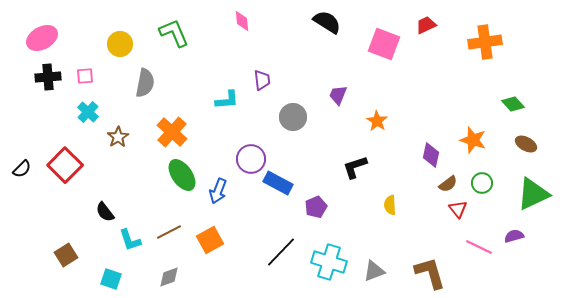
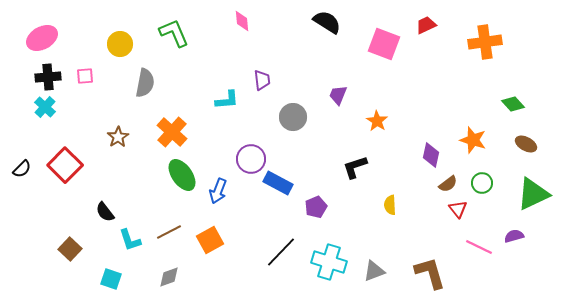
cyan cross at (88, 112): moved 43 px left, 5 px up
brown square at (66, 255): moved 4 px right, 6 px up; rotated 15 degrees counterclockwise
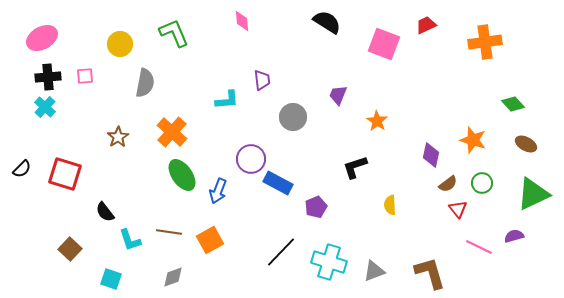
red square at (65, 165): moved 9 px down; rotated 28 degrees counterclockwise
brown line at (169, 232): rotated 35 degrees clockwise
gray diamond at (169, 277): moved 4 px right
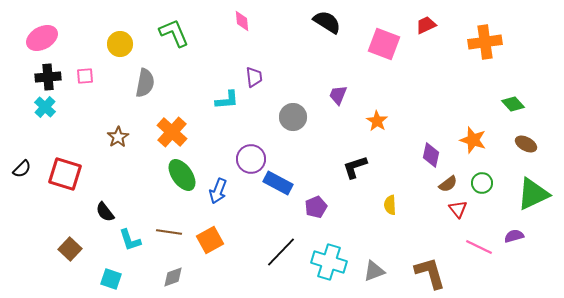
purple trapezoid at (262, 80): moved 8 px left, 3 px up
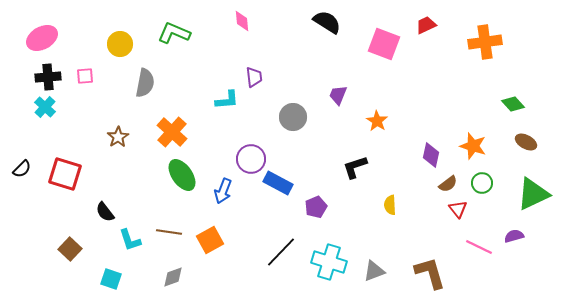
green L-shape at (174, 33): rotated 44 degrees counterclockwise
orange star at (473, 140): moved 6 px down
brown ellipse at (526, 144): moved 2 px up
blue arrow at (218, 191): moved 5 px right
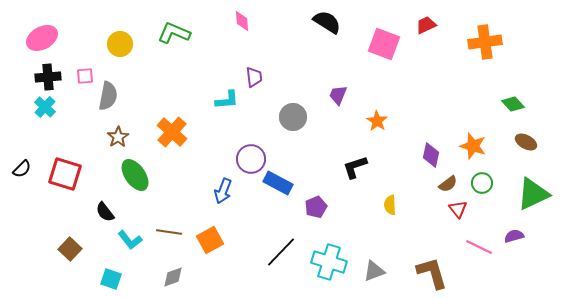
gray semicircle at (145, 83): moved 37 px left, 13 px down
green ellipse at (182, 175): moved 47 px left
cyan L-shape at (130, 240): rotated 20 degrees counterclockwise
brown L-shape at (430, 273): moved 2 px right
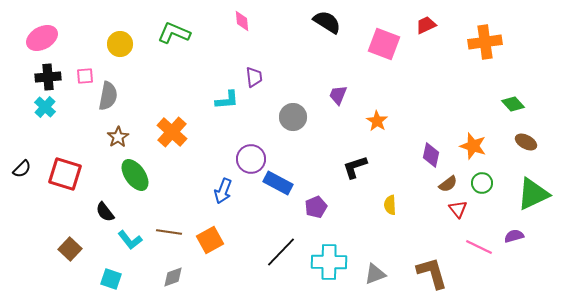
cyan cross at (329, 262): rotated 16 degrees counterclockwise
gray triangle at (374, 271): moved 1 px right, 3 px down
